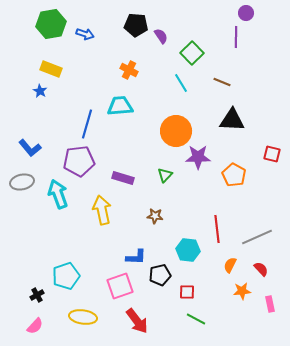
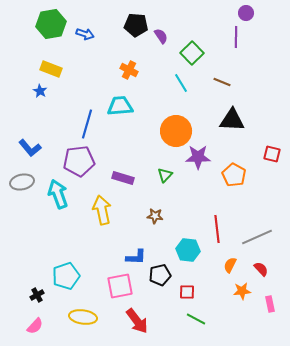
pink square at (120, 286): rotated 8 degrees clockwise
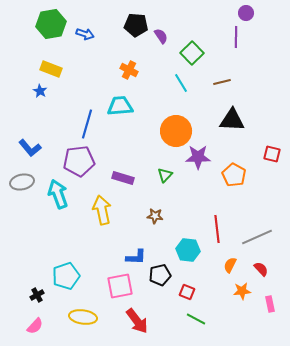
brown line at (222, 82): rotated 36 degrees counterclockwise
red square at (187, 292): rotated 21 degrees clockwise
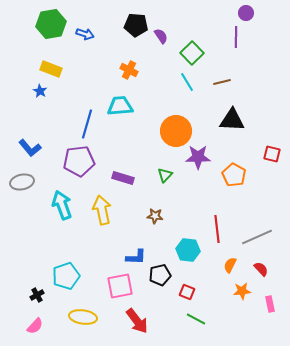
cyan line at (181, 83): moved 6 px right, 1 px up
cyan arrow at (58, 194): moved 4 px right, 11 px down
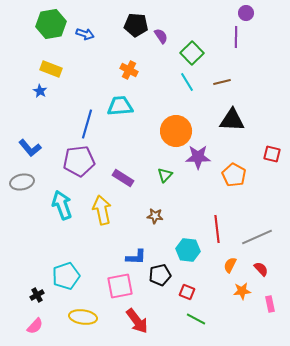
purple rectangle at (123, 178): rotated 15 degrees clockwise
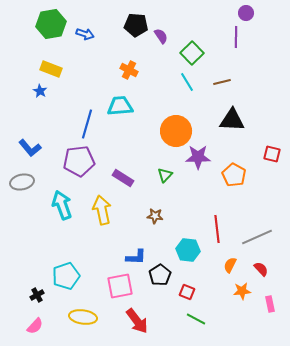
black pentagon at (160, 275): rotated 20 degrees counterclockwise
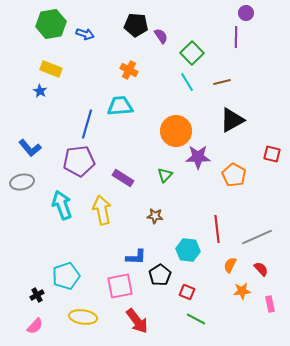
black triangle at (232, 120): rotated 32 degrees counterclockwise
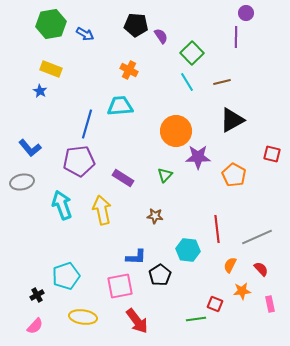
blue arrow at (85, 34): rotated 12 degrees clockwise
red square at (187, 292): moved 28 px right, 12 px down
green line at (196, 319): rotated 36 degrees counterclockwise
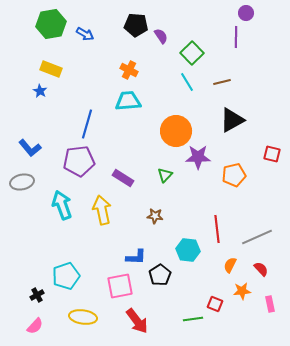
cyan trapezoid at (120, 106): moved 8 px right, 5 px up
orange pentagon at (234, 175): rotated 30 degrees clockwise
green line at (196, 319): moved 3 px left
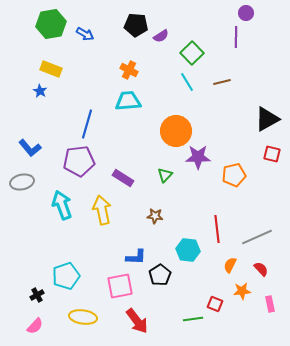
purple semicircle at (161, 36): rotated 91 degrees clockwise
black triangle at (232, 120): moved 35 px right, 1 px up
